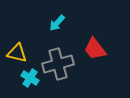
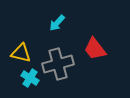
yellow triangle: moved 4 px right
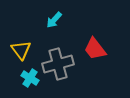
cyan arrow: moved 3 px left, 3 px up
yellow triangle: moved 3 px up; rotated 40 degrees clockwise
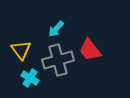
cyan arrow: moved 2 px right, 9 px down
red trapezoid: moved 5 px left, 1 px down
gray cross: moved 4 px up
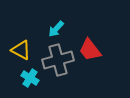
yellow triangle: rotated 25 degrees counterclockwise
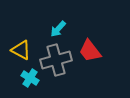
cyan arrow: moved 2 px right
red trapezoid: moved 1 px down
gray cross: moved 2 px left
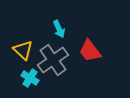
cyan arrow: moved 1 px right; rotated 66 degrees counterclockwise
yellow triangle: moved 2 px right; rotated 15 degrees clockwise
gray cross: moved 3 px left; rotated 20 degrees counterclockwise
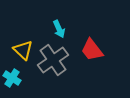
red trapezoid: moved 2 px right, 1 px up
cyan cross: moved 18 px left
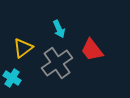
yellow triangle: moved 2 px up; rotated 40 degrees clockwise
gray cross: moved 4 px right, 3 px down
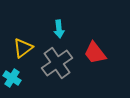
cyan arrow: rotated 18 degrees clockwise
red trapezoid: moved 3 px right, 3 px down
